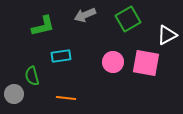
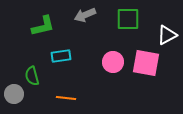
green square: rotated 30 degrees clockwise
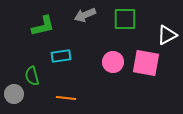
green square: moved 3 px left
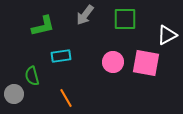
gray arrow: rotated 30 degrees counterclockwise
orange line: rotated 54 degrees clockwise
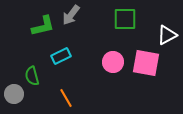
gray arrow: moved 14 px left
cyan rectangle: rotated 18 degrees counterclockwise
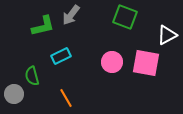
green square: moved 2 px up; rotated 20 degrees clockwise
pink circle: moved 1 px left
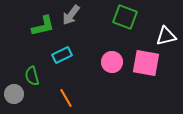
white triangle: moved 1 px left, 1 px down; rotated 15 degrees clockwise
cyan rectangle: moved 1 px right, 1 px up
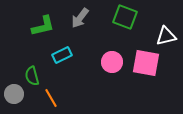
gray arrow: moved 9 px right, 3 px down
orange line: moved 15 px left
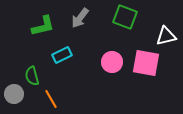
orange line: moved 1 px down
